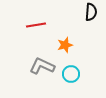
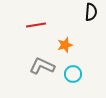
cyan circle: moved 2 px right
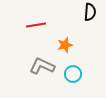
black semicircle: moved 1 px left
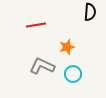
orange star: moved 2 px right, 2 px down
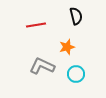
black semicircle: moved 14 px left, 4 px down; rotated 18 degrees counterclockwise
cyan circle: moved 3 px right
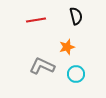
red line: moved 5 px up
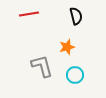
red line: moved 7 px left, 6 px up
gray L-shape: rotated 50 degrees clockwise
cyan circle: moved 1 px left, 1 px down
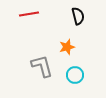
black semicircle: moved 2 px right
